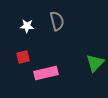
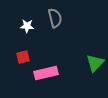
gray semicircle: moved 2 px left, 3 px up
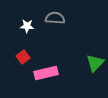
gray semicircle: rotated 72 degrees counterclockwise
red square: rotated 24 degrees counterclockwise
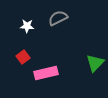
gray semicircle: moved 3 px right; rotated 30 degrees counterclockwise
